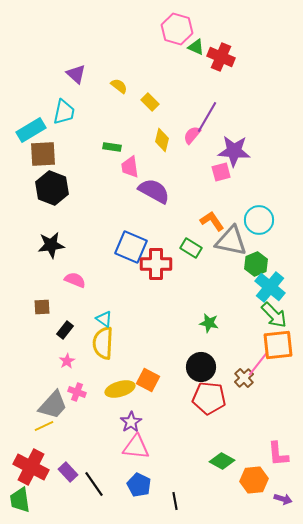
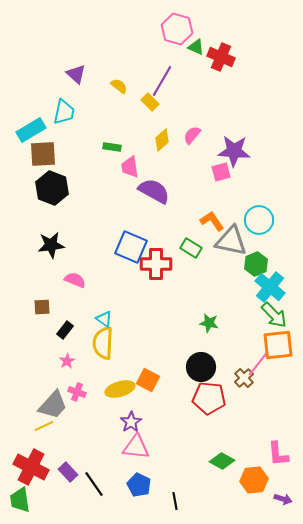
purple line at (207, 117): moved 45 px left, 36 px up
yellow diamond at (162, 140): rotated 35 degrees clockwise
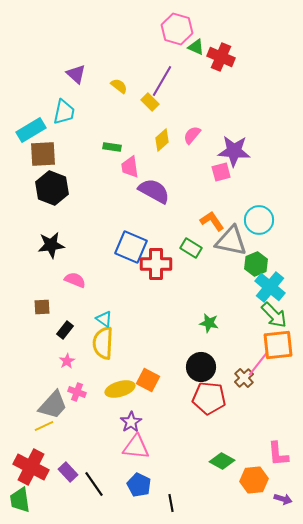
black line at (175, 501): moved 4 px left, 2 px down
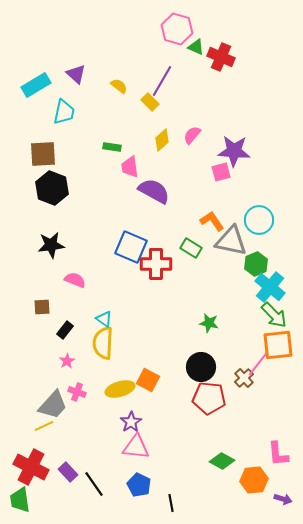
cyan rectangle at (31, 130): moved 5 px right, 45 px up
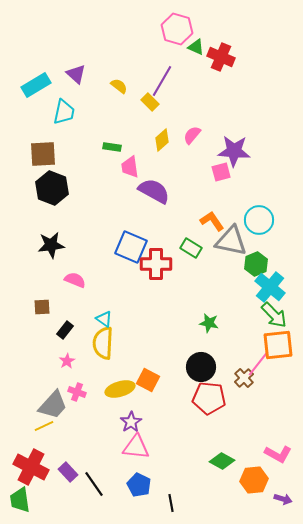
pink L-shape at (278, 454): rotated 56 degrees counterclockwise
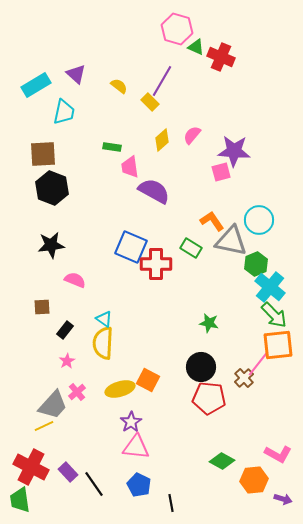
pink cross at (77, 392): rotated 30 degrees clockwise
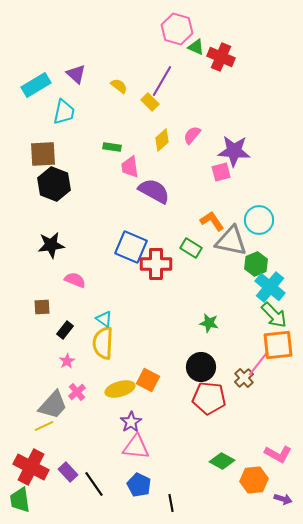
black hexagon at (52, 188): moved 2 px right, 4 px up
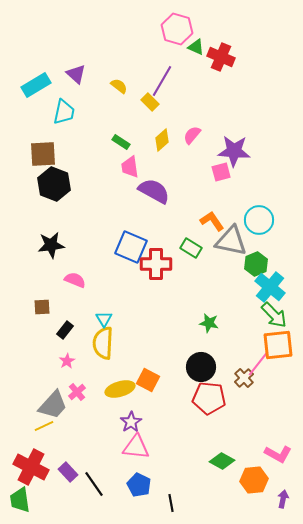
green rectangle at (112, 147): moved 9 px right, 5 px up; rotated 24 degrees clockwise
cyan triangle at (104, 319): rotated 24 degrees clockwise
purple arrow at (283, 499): rotated 96 degrees counterclockwise
